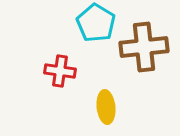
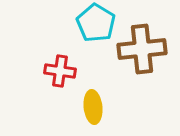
brown cross: moved 2 px left, 2 px down
yellow ellipse: moved 13 px left
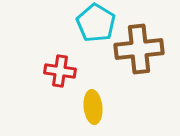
brown cross: moved 3 px left
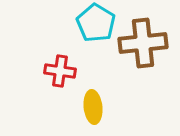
brown cross: moved 4 px right, 6 px up
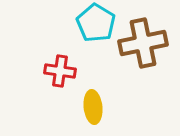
brown cross: rotated 6 degrees counterclockwise
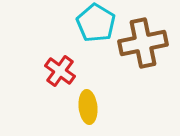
red cross: rotated 28 degrees clockwise
yellow ellipse: moved 5 px left
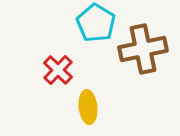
brown cross: moved 6 px down
red cross: moved 2 px left, 1 px up; rotated 8 degrees clockwise
